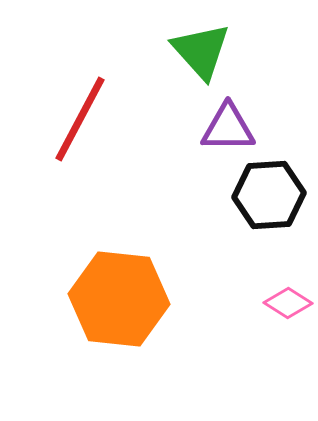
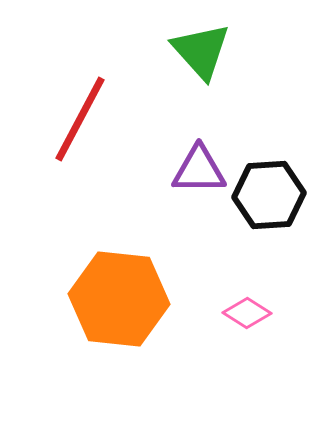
purple triangle: moved 29 px left, 42 px down
pink diamond: moved 41 px left, 10 px down
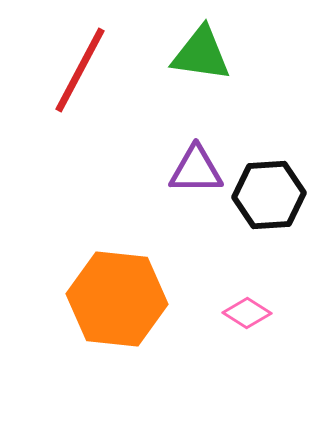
green triangle: moved 3 px down; rotated 40 degrees counterclockwise
red line: moved 49 px up
purple triangle: moved 3 px left
orange hexagon: moved 2 px left
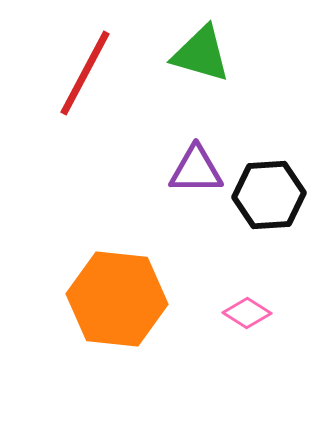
green triangle: rotated 8 degrees clockwise
red line: moved 5 px right, 3 px down
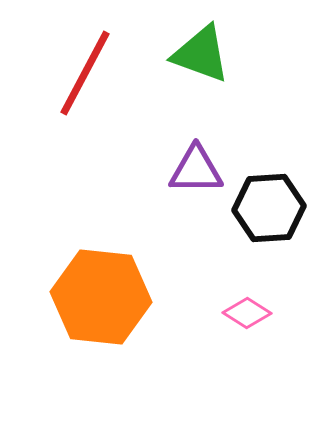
green triangle: rotated 4 degrees clockwise
black hexagon: moved 13 px down
orange hexagon: moved 16 px left, 2 px up
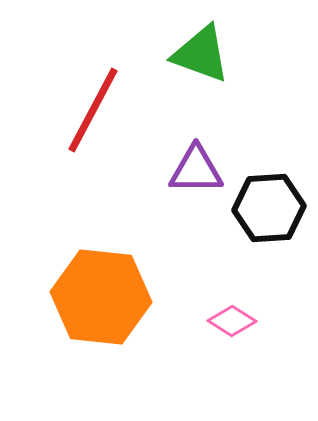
red line: moved 8 px right, 37 px down
pink diamond: moved 15 px left, 8 px down
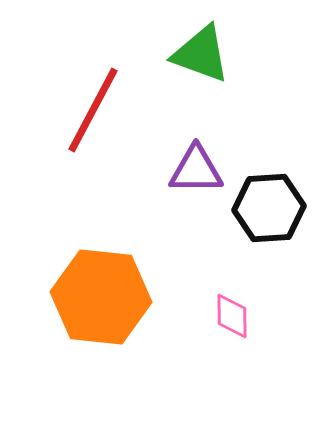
pink diamond: moved 5 px up; rotated 57 degrees clockwise
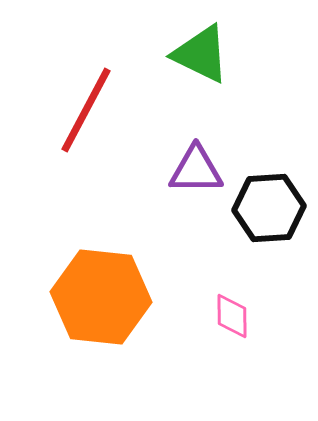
green triangle: rotated 6 degrees clockwise
red line: moved 7 px left
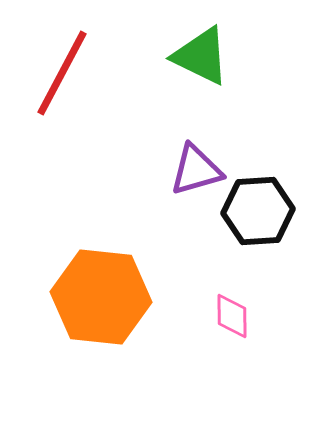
green triangle: moved 2 px down
red line: moved 24 px left, 37 px up
purple triangle: rotated 16 degrees counterclockwise
black hexagon: moved 11 px left, 3 px down
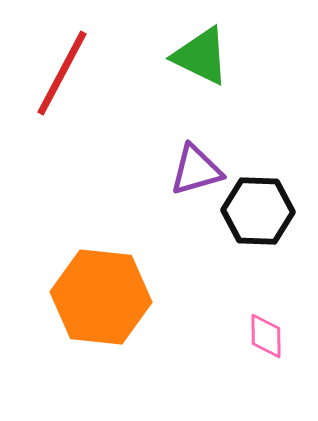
black hexagon: rotated 6 degrees clockwise
pink diamond: moved 34 px right, 20 px down
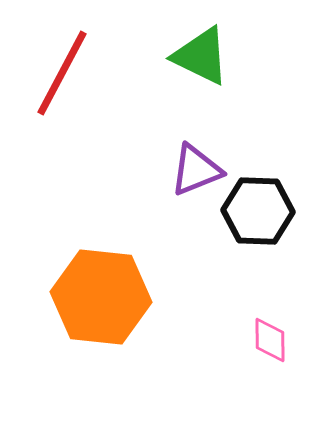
purple triangle: rotated 6 degrees counterclockwise
pink diamond: moved 4 px right, 4 px down
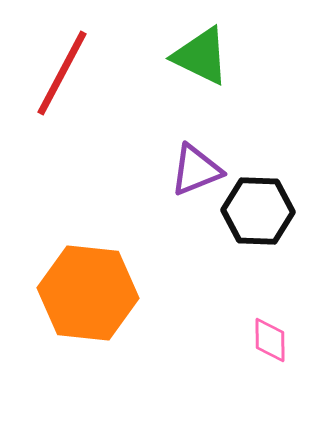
orange hexagon: moved 13 px left, 4 px up
